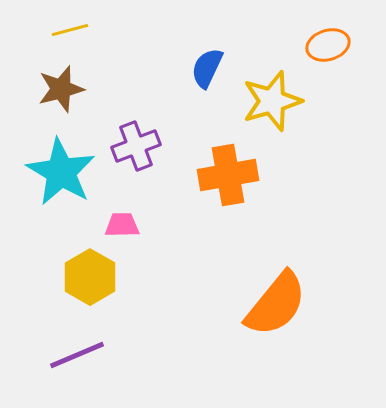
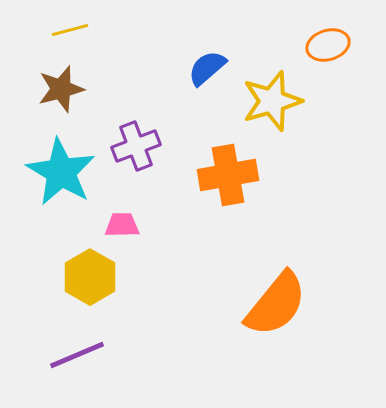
blue semicircle: rotated 24 degrees clockwise
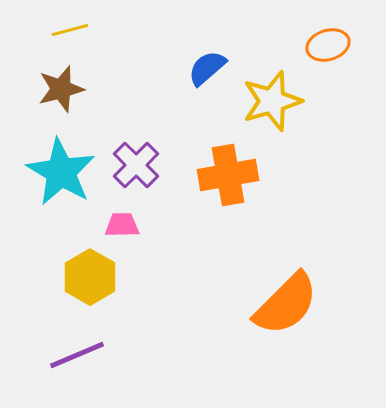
purple cross: moved 19 px down; rotated 24 degrees counterclockwise
orange semicircle: moved 10 px right; rotated 6 degrees clockwise
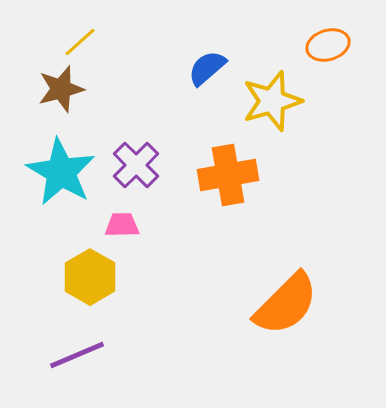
yellow line: moved 10 px right, 12 px down; rotated 27 degrees counterclockwise
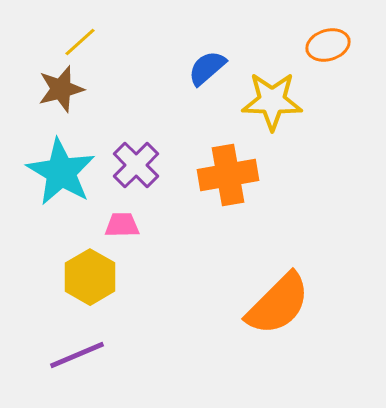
yellow star: rotated 18 degrees clockwise
orange semicircle: moved 8 px left
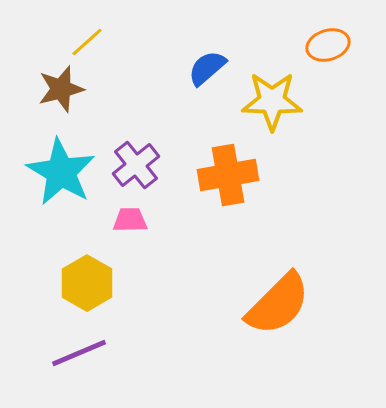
yellow line: moved 7 px right
purple cross: rotated 6 degrees clockwise
pink trapezoid: moved 8 px right, 5 px up
yellow hexagon: moved 3 px left, 6 px down
purple line: moved 2 px right, 2 px up
